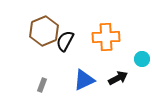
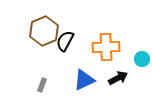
orange cross: moved 10 px down
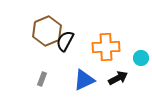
brown hexagon: moved 3 px right
cyan circle: moved 1 px left, 1 px up
gray rectangle: moved 6 px up
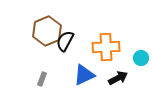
blue triangle: moved 5 px up
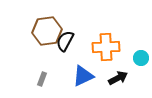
brown hexagon: rotated 16 degrees clockwise
blue triangle: moved 1 px left, 1 px down
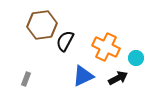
brown hexagon: moved 5 px left, 6 px up
orange cross: rotated 28 degrees clockwise
cyan circle: moved 5 px left
gray rectangle: moved 16 px left
